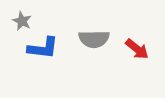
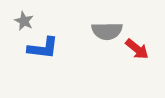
gray star: moved 2 px right
gray semicircle: moved 13 px right, 8 px up
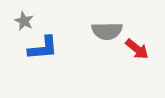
blue L-shape: rotated 12 degrees counterclockwise
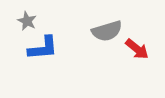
gray star: moved 3 px right
gray semicircle: rotated 16 degrees counterclockwise
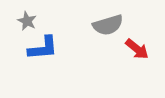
gray semicircle: moved 1 px right, 6 px up
